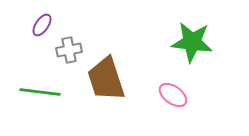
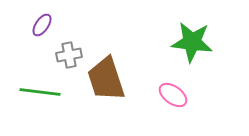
gray cross: moved 5 px down
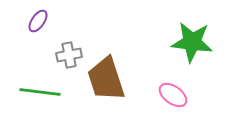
purple ellipse: moved 4 px left, 4 px up
